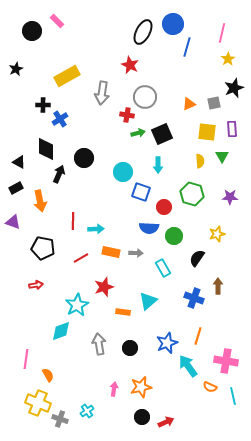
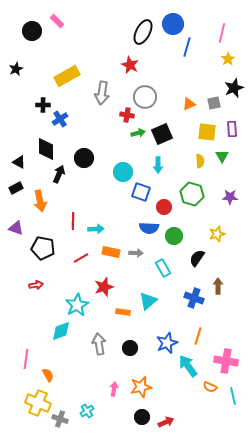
purple triangle at (13, 222): moved 3 px right, 6 px down
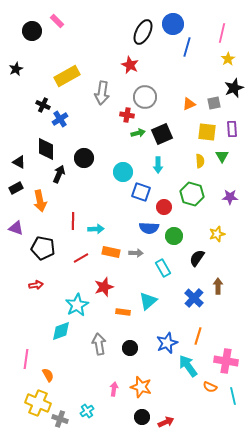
black cross at (43, 105): rotated 24 degrees clockwise
blue cross at (194, 298): rotated 24 degrees clockwise
orange star at (141, 387): rotated 30 degrees clockwise
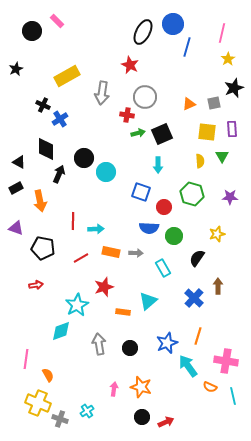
cyan circle at (123, 172): moved 17 px left
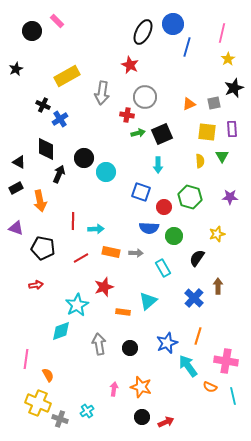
green hexagon at (192, 194): moved 2 px left, 3 px down
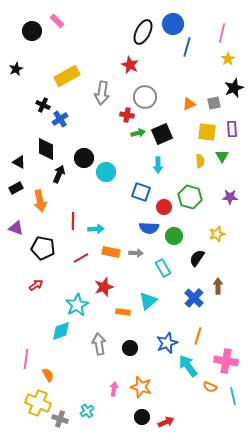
red arrow at (36, 285): rotated 24 degrees counterclockwise
